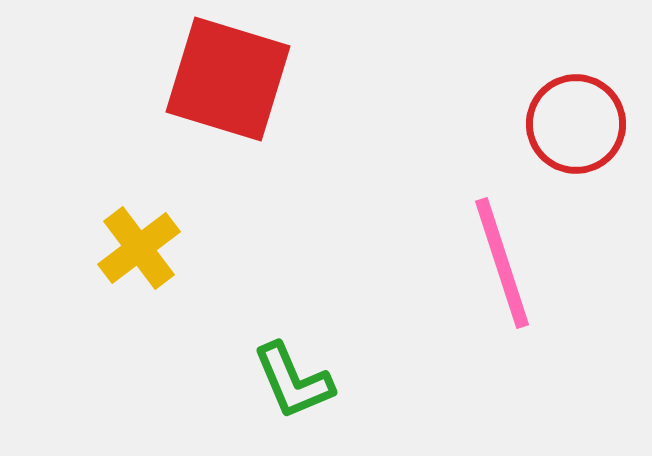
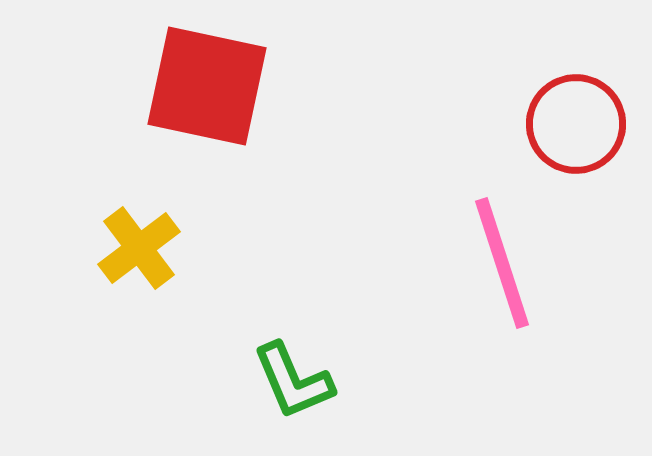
red square: moved 21 px left, 7 px down; rotated 5 degrees counterclockwise
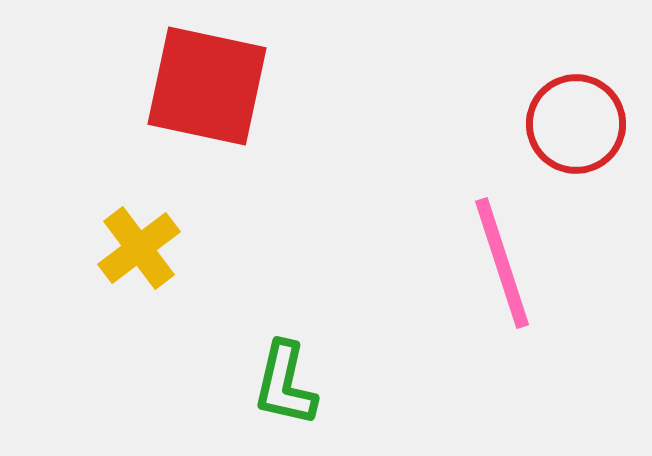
green L-shape: moved 8 px left, 3 px down; rotated 36 degrees clockwise
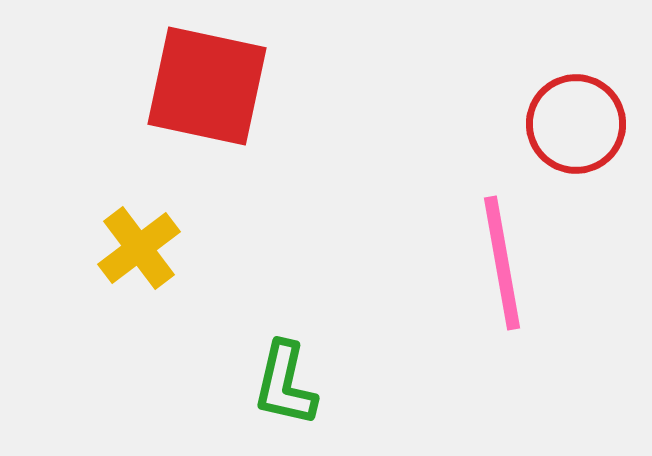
pink line: rotated 8 degrees clockwise
